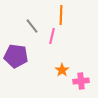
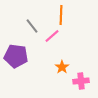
pink line: rotated 35 degrees clockwise
orange star: moved 3 px up
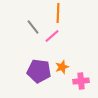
orange line: moved 3 px left, 2 px up
gray line: moved 1 px right, 1 px down
purple pentagon: moved 23 px right, 15 px down
orange star: rotated 16 degrees clockwise
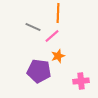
gray line: rotated 28 degrees counterclockwise
orange star: moved 4 px left, 11 px up
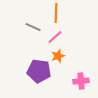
orange line: moved 2 px left
pink line: moved 3 px right, 1 px down
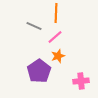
gray line: moved 1 px right, 1 px up
purple pentagon: rotated 30 degrees clockwise
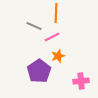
pink line: moved 3 px left; rotated 14 degrees clockwise
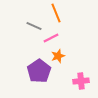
orange line: rotated 24 degrees counterclockwise
pink line: moved 1 px left, 1 px down
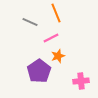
gray line: moved 4 px left, 4 px up
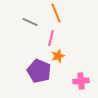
pink line: rotated 49 degrees counterclockwise
purple pentagon: rotated 15 degrees counterclockwise
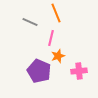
pink cross: moved 2 px left, 10 px up
